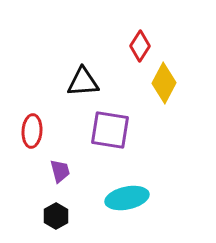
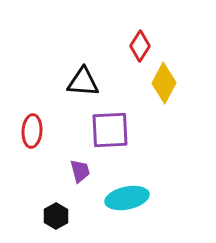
black triangle: rotated 8 degrees clockwise
purple square: rotated 12 degrees counterclockwise
purple trapezoid: moved 20 px right
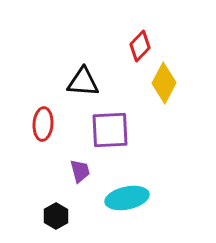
red diamond: rotated 12 degrees clockwise
red ellipse: moved 11 px right, 7 px up
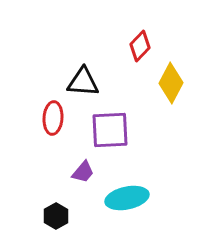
yellow diamond: moved 7 px right
red ellipse: moved 10 px right, 6 px up
purple trapezoid: moved 3 px right, 1 px down; rotated 55 degrees clockwise
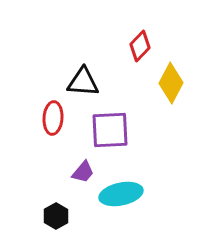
cyan ellipse: moved 6 px left, 4 px up
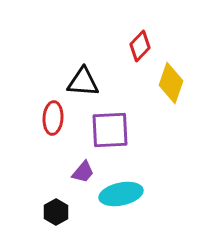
yellow diamond: rotated 9 degrees counterclockwise
black hexagon: moved 4 px up
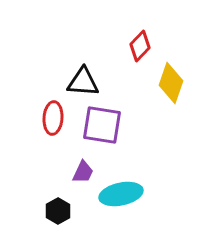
purple square: moved 8 px left, 5 px up; rotated 12 degrees clockwise
purple trapezoid: rotated 15 degrees counterclockwise
black hexagon: moved 2 px right, 1 px up
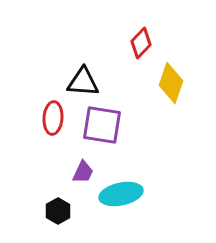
red diamond: moved 1 px right, 3 px up
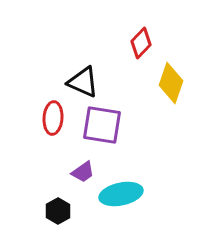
black triangle: rotated 20 degrees clockwise
purple trapezoid: rotated 30 degrees clockwise
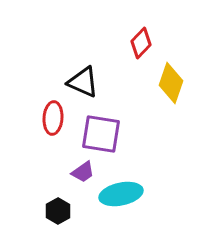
purple square: moved 1 px left, 9 px down
